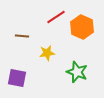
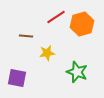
orange hexagon: moved 3 px up; rotated 20 degrees clockwise
brown line: moved 4 px right
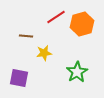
yellow star: moved 3 px left
green star: rotated 20 degrees clockwise
purple square: moved 2 px right
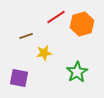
brown line: rotated 24 degrees counterclockwise
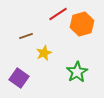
red line: moved 2 px right, 3 px up
yellow star: rotated 14 degrees counterclockwise
purple square: rotated 24 degrees clockwise
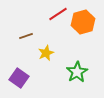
orange hexagon: moved 1 px right, 2 px up
yellow star: moved 2 px right
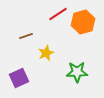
green star: rotated 30 degrees clockwise
purple square: rotated 30 degrees clockwise
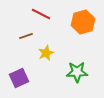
red line: moved 17 px left; rotated 60 degrees clockwise
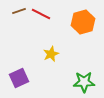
brown line: moved 7 px left, 25 px up
yellow star: moved 5 px right, 1 px down
green star: moved 7 px right, 10 px down
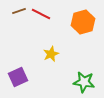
purple square: moved 1 px left, 1 px up
green star: rotated 10 degrees clockwise
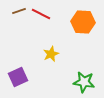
orange hexagon: rotated 20 degrees clockwise
